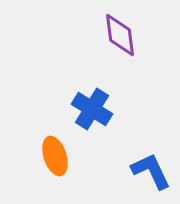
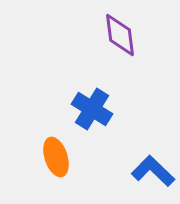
orange ellipse: moved 1 px right, 1 px down
blue L-shape: moved 2 px right; rotated 21 degrees counterclockwise
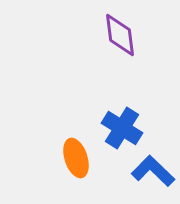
blue cross: moved 30 px right, 19 px down
orange ellipse: moved 20 px right, 1 px down
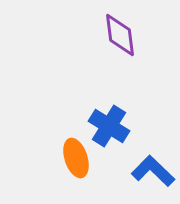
blue cross: moved 13 px left, 2 px up
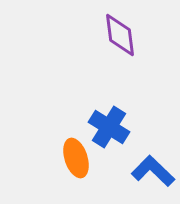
blue cross: moved 1 px down
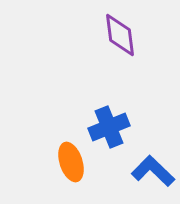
blue cross: rotated 36 degrees clockwise
orange ellipse: moved 5 px left, 4 px down
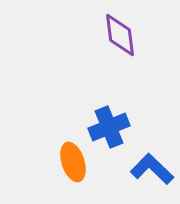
orange ellipse: moved 2 px right
blue L-shape: moved 1 px left, 2 px up
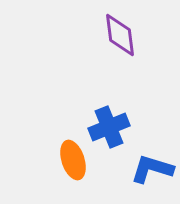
orange ellipse: moved 2 px up
blue L-shape: rotated 27 degrees counterclockwise
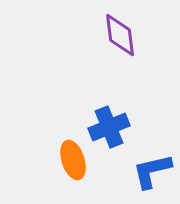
blue L-shape: moved 2 px down; rotated 30 degrees counterclockwise
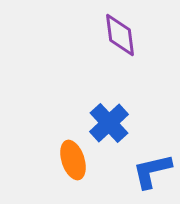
blue cross: moved 4 px up; rotated 21 degrees counterclockwise
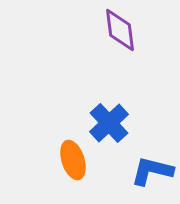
purple diamond: moved 5 px up
blue L-shape: rotated 27 degrees clockwise
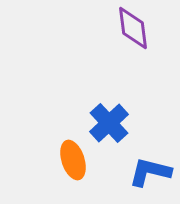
purple diamond: moved 13 px right, 2 px up
blue L-shape: moved 2 px left, 1 px down
